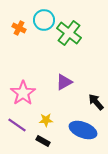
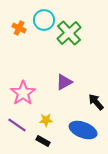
green cross: rotated 10 degrees clockwise
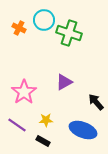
green cross: rotated 30 degrees counterclockwise
pink star: moved 1 px right, 1 px up
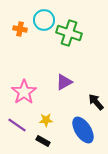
orange cross: moved 1 px right, 1 px down; rotated 16 degrees counterclockwise
blue ellipse: rotated 36 degrees clockwise
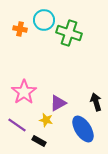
purple triangle: moved 6 px left, 21 px down
black arrow: rotated 24 degrees clockwise
yellow star: rotated 16 degrees clockwise
blue ellipse: moved 1 px up
black rectangle: moved 4 px left
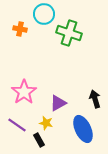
cyan circle: moved 6 px up
black arrow: moved 1 px left, 3 px up
yellow star: moved 3 px down
blue ellipse: rotated 8 degrees clockwise
black rectangle: moved 1 px up; rotated 32 degrees clockwise
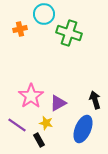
orange cross: rotated 24 degrees counterclockwise
pink star: moved 7 px right, 4 px down
black arrow: moved 1 px down
blue ellipse: rotated 48 degrees clockwise
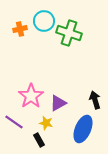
cyan circle: moved 7 px down
purple line: moved 3 px left, 3 px up
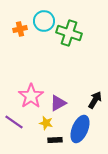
black arrow: rotated 48 degrees clockwise
blue ellipse: moved 3 px left
black rectangle: moved 16 px right; rotated 64 degrees counterclockwise
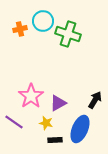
cyan circle: moved 1 px left
green cross: moved 1 px left, 1 px down
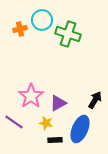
cyan circle: moved 1 px left, 1 px up
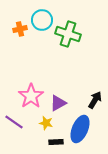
black rectangle: moved 1 px right, 2 px down
